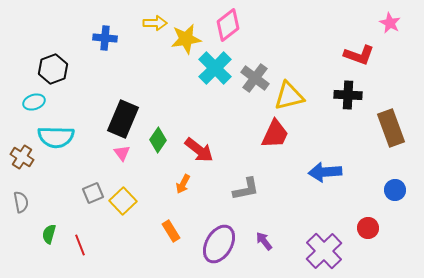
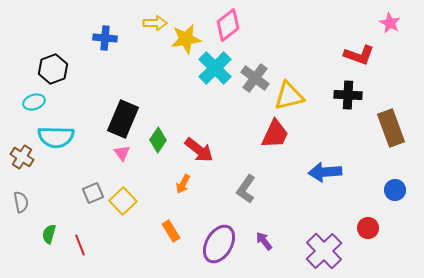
gray L-shape: rotated 136 degrees clockwise
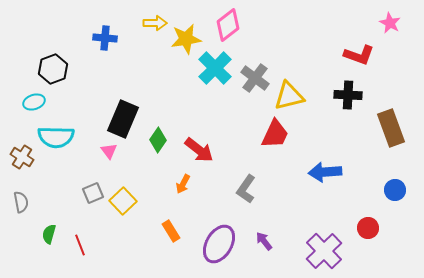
pink triangle: moved 13 px left, 2 px up
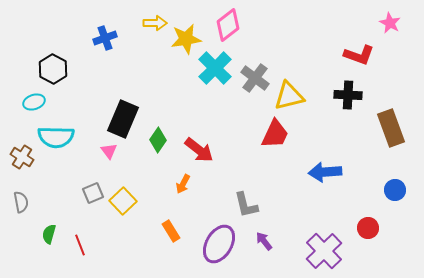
blue cross: rotated 25 degrees counterclockwise
black hexagon: rotated 12 degrees counterclockwise
gray L-shape: moved 16 px down; rotated 48 degrees counterclockwise
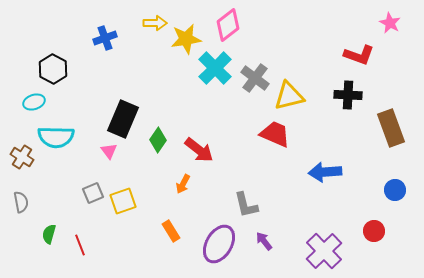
red trapezoid: rotated 92 degrees counterclockwise
yellow square: rotated 24 degrees clockwise
red circle: moved 6 px right, 3 px down
